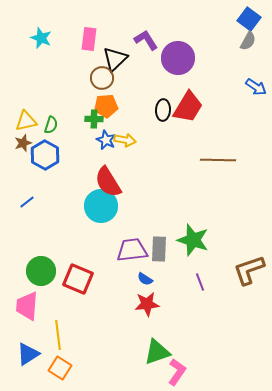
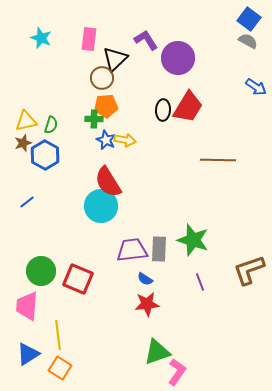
gray semicircle: rotated 90 degrees counterclockwise
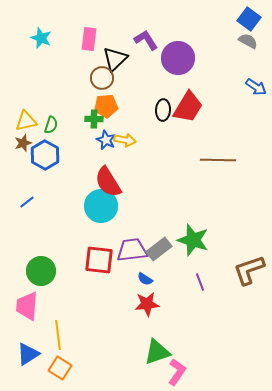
gray rectangle: rotated 50 degrees clockwise
red square: moved 21 px right, 19 px up; rotated 16 degrees counterclockwise
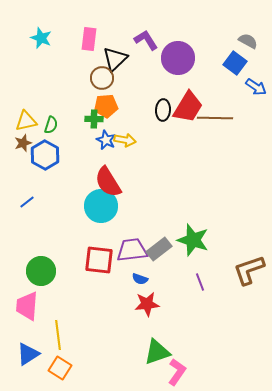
blue square: moved 14 px left, 44 px down
brown line: moved 3 px left, 42 px up
blue semicircle: moved 5 px left; rotated 14 degrees counterclockwise
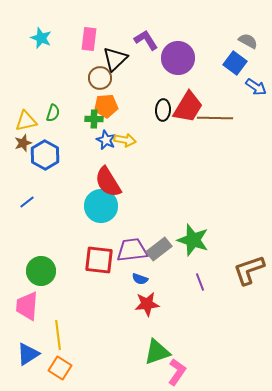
brown circle: moved 2 px left
green semicircle: moved 2 px right, 12 px up
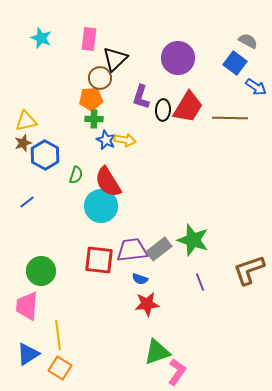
purple L-shape: moved 5 px left, 57 px down; rotated 130 degrees counterclockwise
orange pentagon: moved 15 px left, 7 px up
green semicircle: moved 23 px right, 62 px down
brown line: moved 15 px right
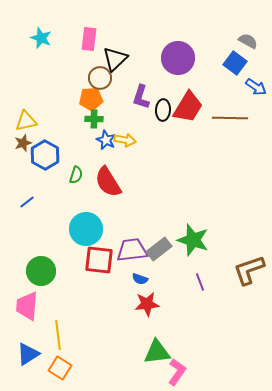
cyan circle: moved 15 px left, 23 px down
green triangle: rotated 12 degrees clockwise
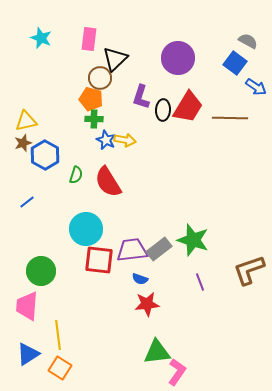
orange pentagon: rotated 20 degrees clockwise
